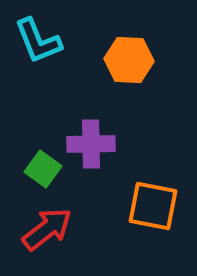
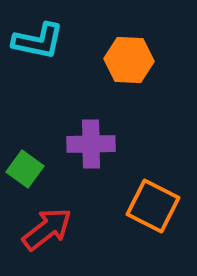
cyan L-shape: rotated 56 degrees counterclockwise
green square: moved 18 px left
orange square: rotated 16 degrees clockwise
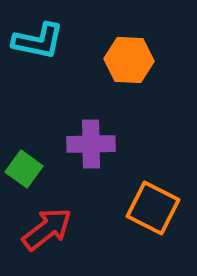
green square: moved 1 px left
orange square: moved 2 px down
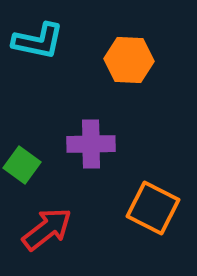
green square: moved 2 px left, 4 px up
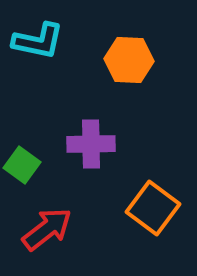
orange square: rotated 10 degrees clockwise
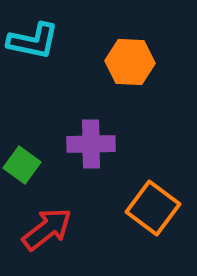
cyan L-shape: moved 5 px left
orange hexagon: moved 1 px right, 2 px down
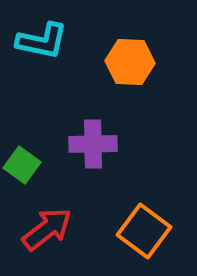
cyan L-shape: moved 9 px right
purple cross: moved 2 px right
orange square: moved 9 px left, 23 px down
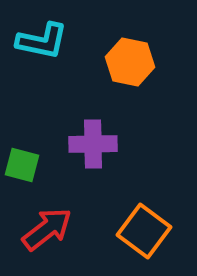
orange hexagon: rotated 9 degrees clockwise
green square: rotated 21 degrees counterclockwise
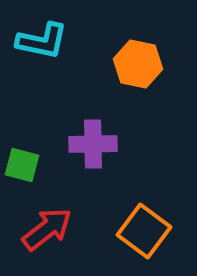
orange hexagon: moved 8 px right, 2 px down
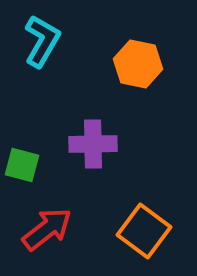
cyan L-shape: rotated 72 degrees counterclockwise
